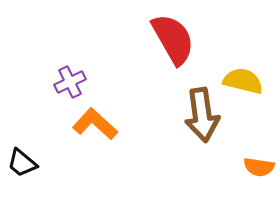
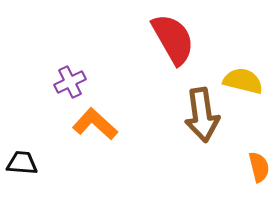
black trapezoid: rotated 144 degrees clockwise
orange semicircle: rotated 112 degrees counterclockwise
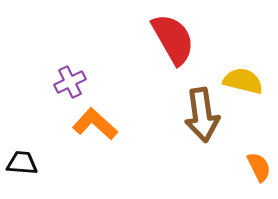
orange semicircle: rotated 12 degrees counterclockwise
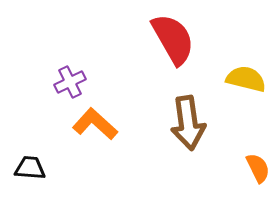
yellow semicircle: moved 3 px right, 2 px up
brown arrow: moved 14 px left, 8 px down
black trapezoid: moved 8 px right, 5 px down
orange semicircle: moved 1 px left, 1 px down
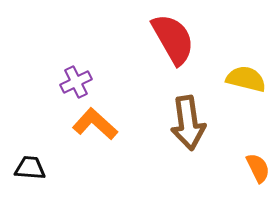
purple cross: moved 6 px right
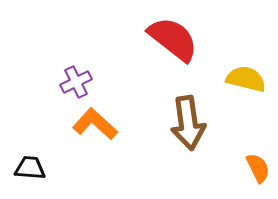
red semicircle: rotated 22 degrees counterclockwise
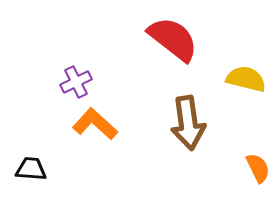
black trapezoid: moved 1 px right, 1 px down
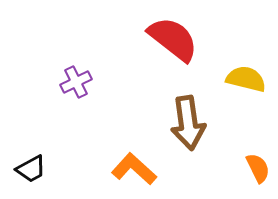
orange L-shape: moved 39 px right, 45 px down
black trapezoid: rotated 148 degrees clockwise
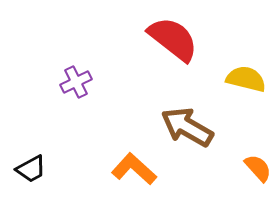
brown arrow: moved 1 px left, 4 px down; rotated 128 degrees clockwise
orange semicircle: rotated 16 degrees counterclockwise
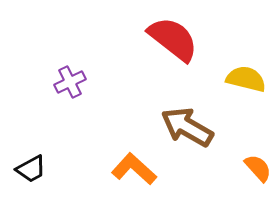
purple cross: moved 6 px left
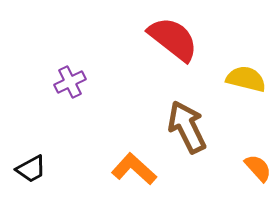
brown arrow: rotated 34 degrees clockwise
